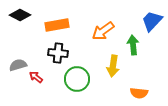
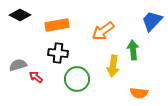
green arrow: moved 5 px down
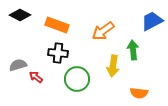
blue trapezoid: rotated 20 degrees clockwise
orange rectangle: rotated 30 degrees clockwise
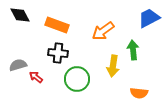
black diamond: rotated 35 degrees clockwise
blue trapezoid: moved 3 px left, 3 px up
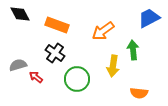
black diamond: moved 1 px up
black cross: moved 3 px left; rotated 30 degrees clockwise
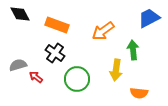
yellow arrow: moved 3 px right, 4 px down
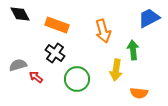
orange arrow: rotated 70 degrees counterclockwise
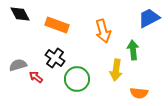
black cross: moved 5 px down
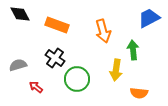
red arrow: moved 10 px down
